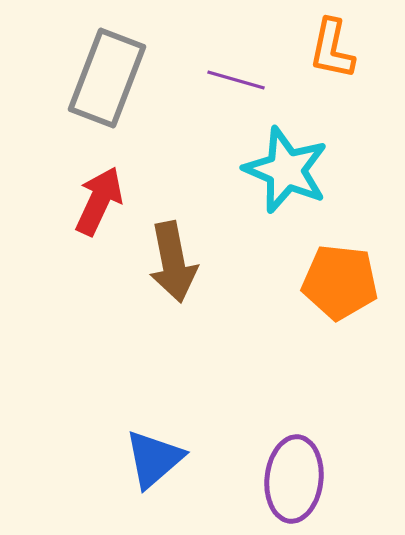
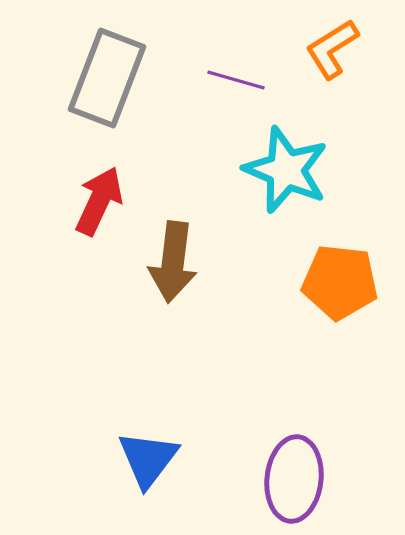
orange L-shape: rotated 46 degrees clockwise
brown arrow: rotated 18 degrees clockwise
blue triangle: moved 6 px left; rotated 12 degrees counterclockwise
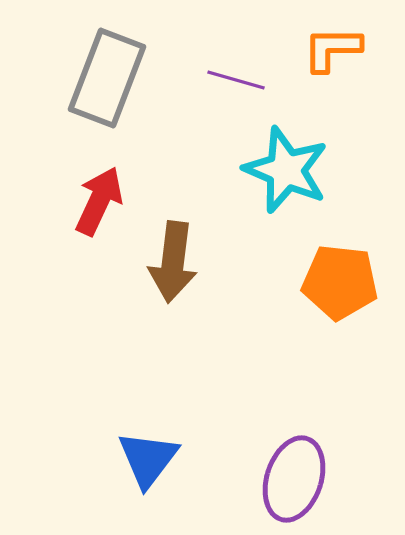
orange L-shape: rotated 32 degrees clockwise
purple ellipse: rotated 12 degrees clockwise
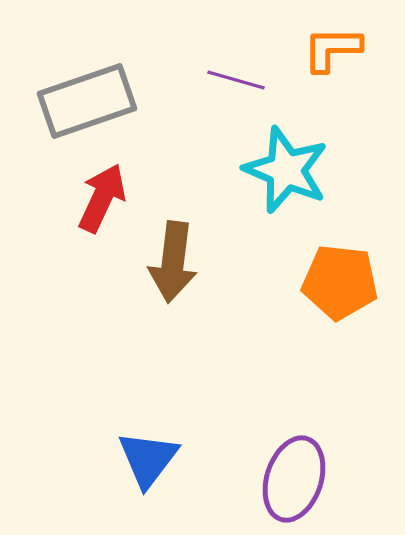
gray rectangle: moved 20 px left, 23 px down; rotated 50 degrees clockwise
red arrow: moved 3 px right, 3 px up
